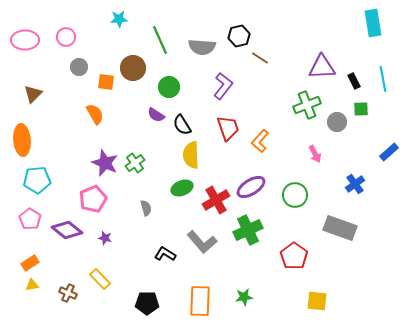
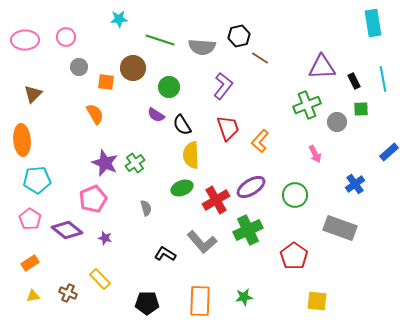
green line at (160, 40): rotated 48 degrees counterclockwise
yellow triangle at (32, 285): moved 1 px right, 11 px down
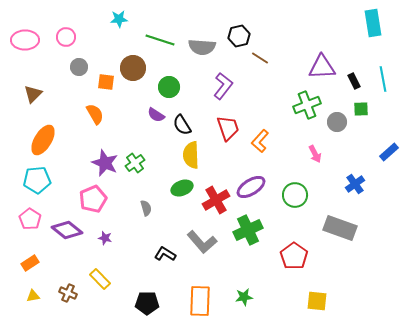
orange ellipse at (22, 140): moved 21 px right; rotated 36 degrees clockwise
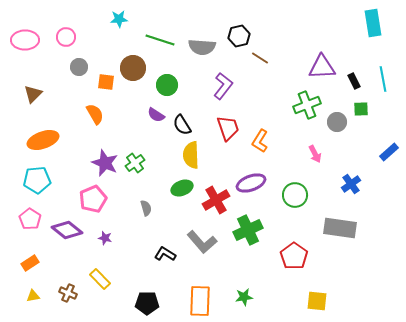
green circle at (169, 87): moved 2 px left, 2 px up
orange ellipse at (43, 140): rotated 40 degrees clockwise
orange L-shape at (260, 141): rotated 10 degrees counterclockwise
blue cross at (355, 184): moved 4 px left
purple ellipse at (251, 187): moved 4 px up; rotated 12 degrees clockwise
gray rectangle at (340, 228): rotated 12 degrees counterclockwise
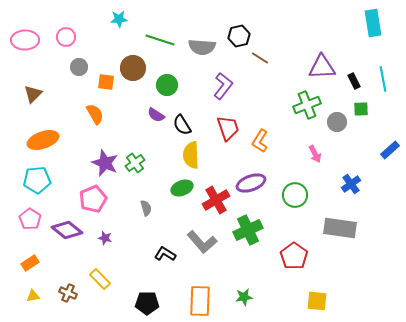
blue rectangle at (389, 152): moved 1 px right, 2 px up
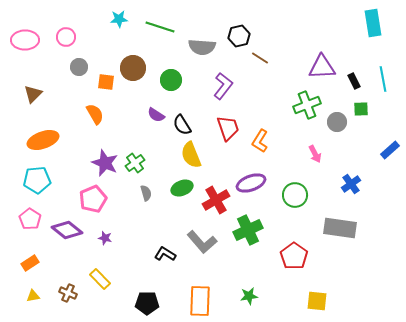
green line at (160, 40): moved 13 px up
green circle at (167, 85): moved 4 px right, 5 px up
yellow semicircle at (191, 155): rotated 20 degrees counterclockwise
gray semicircle at (146, 208): moved 15 px up
green star at (244, 297): moved 5 px right, 1 px up
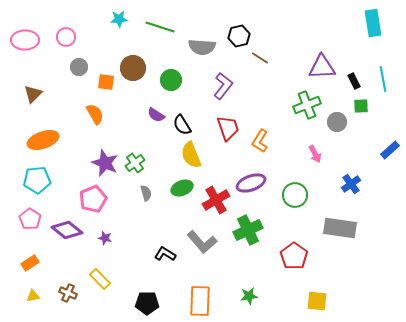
green square at (361, 109): moved 3 px up
